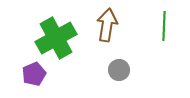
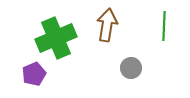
green cross: rotated 6 degrees clockwise
gray circle: moved 12 px right, 2 px up
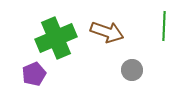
brown arrow: moved 7 px down; rotated 100 degrees clockwise
gray circle: moved 1 px right, 2 px down
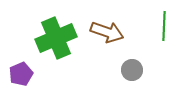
purple pentagon: moved 13 px left
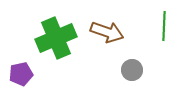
purple pentagon: rotated 10 degrees clockwise
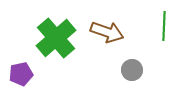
green cross: rotated 18 degrees counterclockwise
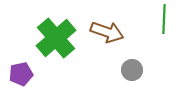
green line: moved 7 px up
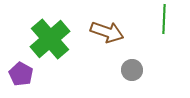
green cross: moved 6 px left, 1 px down
purple pentagon: rotated 30 degrees counterclockwise
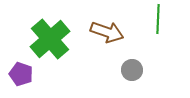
green line: moved 6 px left
purple pentagon: rotated 10 degrees counterclockwise
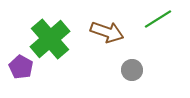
green line: rotated 56 degrees clockwise
purple pentagon: moved 7 px up; rotated 10 degrees clockwise
